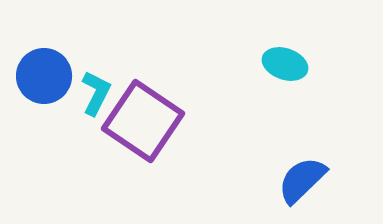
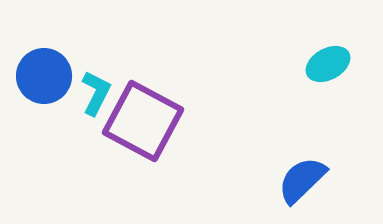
cyan ellipse: moved 43 px right; rotated 48 degrees counterclockwise
purple square: rotated 6 degrees counterclockwise
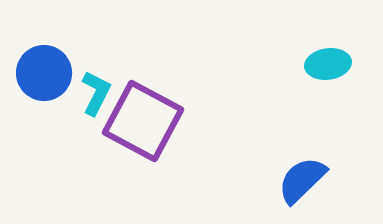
cyan ellipse: rotated 21 degrees clockwise
blue circle: moved 3 px up
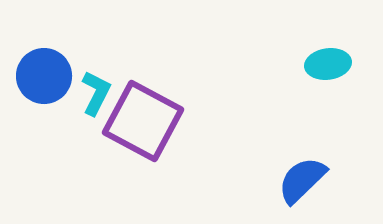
blue circle: moved 3 px down
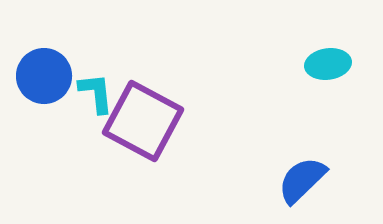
cyan L-shape: rotated 33 degrees counterclockwise
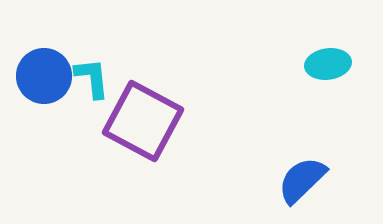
cyan L-shape: moved 4 px left, 15 px up
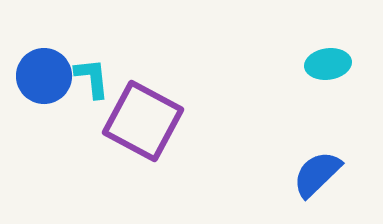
blue semicircle: moved 15 px right, 6 px up
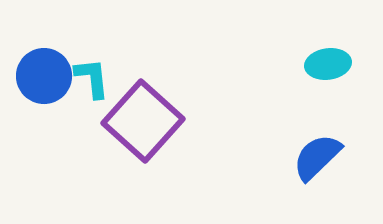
purple square: rotated 14 degrees clockwise
blue semicircle: moved 17 px up
